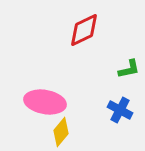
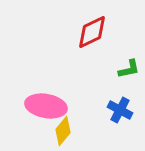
red diamond: moved 8 px right, 2 px down
pink ellipse: moved 1 px right, 4 px down
yellow diamond: moved 2 px right, 1 px up
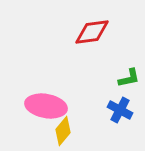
red diamond: rotated 18 degrees clockwise
green L-shape: moved 9 px down
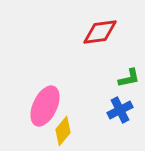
red diamond: moved 8 px right
pink ellipse: moved 1 px left; rotated 75 degrees counterclockwise
blue cross: rotated 35 degrees clockwise
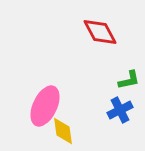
red diamond: rotated 69 degrees clockwise
green L-shape: moved 2 px down
yellow diamond: rotated 48 degrees counterclockwise
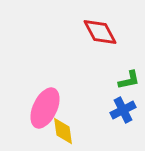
pink ellipse: moved 2 px down
blue cross: moved 3 px right
